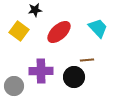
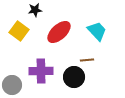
cyan trapezoid: moved 1 px left, 3 px down
gray circle: moved 2 px left, 1 px up
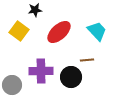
black circle: moved 3 px left
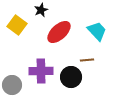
black star: moved 6 px right; rotated 16 degrees counterclockwise
yellow square: moved 2 px left, 6 px up
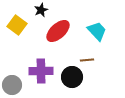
red ellipse: moved 1 px left, 1 px up
black circle: moved 1 px right
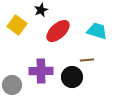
cyan trapezoid: rotated 30 degrees counterclockwise
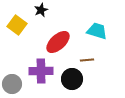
red ellipse: moved 11 px down
black circle: moved 2 px down
gray circle: moved 1 px up
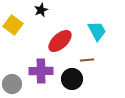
yellow square: moved 4 px left
cyan trapezoid: rotated 45 degrees clockwise
red ellipse: moved 2 px right, 1 px up
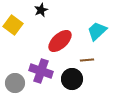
cyan trapezoid: rotated 105 degrees counterclockwise
purple cross: rotated 20 degrees clockwise
gray circle: moved 3 px right, 1 px up
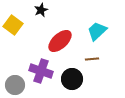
brown line: moved 5 px right, 1 px up
gray circle: moved 2 px down
